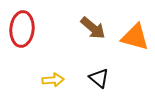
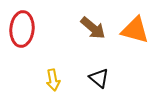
orange triangle: moved 7 px up
yellow arrow: rotated 85 degrees clockwise
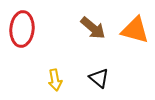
yellow arrow: moved 2 px right
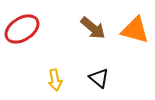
red ellipse: rotated 52 degrees clockwise
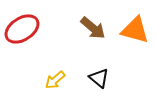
yellow arrow: rotated 60 degrees clockwise
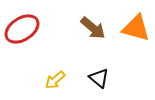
orange triangle: moved 1 px right, 2 px up
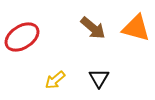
red ellipse: moved 8 px down
black triangle: rotated 20 degrees clockwise
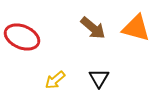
red ellipse: rotated 56 degrees clockwise
